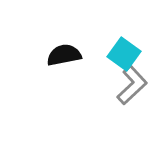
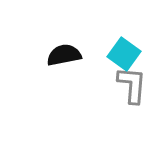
gray L-shape: rotated 42 degrees counterclockwise
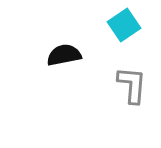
cyan square: moved 29 px up; rotated 20 degrees clockwise
